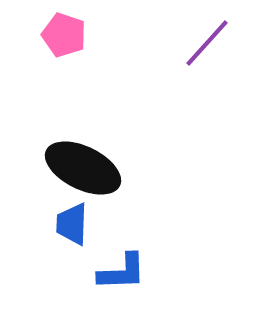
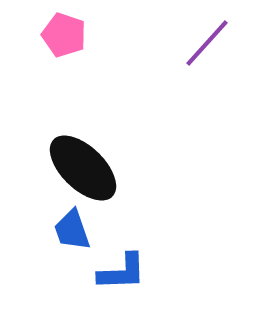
black ellipse: rotated 18 degrees clockwise
blue trapezoid: moved 6 px down; rotated 21 degrees counterclockwise
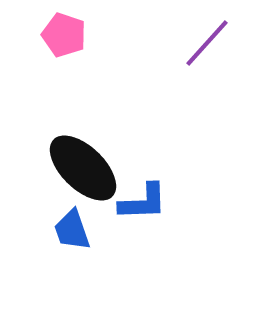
blue L-shape: moved 21 px right, 70 px up
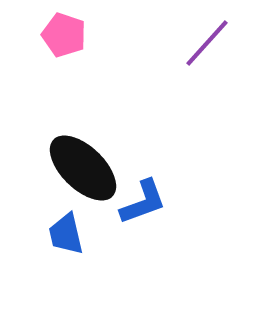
blue L-shape: rotated 18 degrees counterclockwise
blue trapezoid: moved 6 px left, 4 px down; rotated 6 degrees clockwise
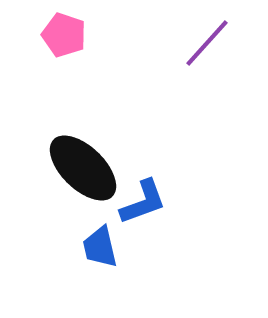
blue trapezoid: moved 34 px right, 13 px down
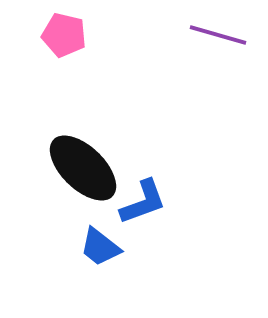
pink pentagon: rotated 6 degrees counterclockwise
purple line: moved 11 px right, 8 px up; rotated 64 degrees clockwise
blue trapezoid: rotated 39 degrees counterclockwise
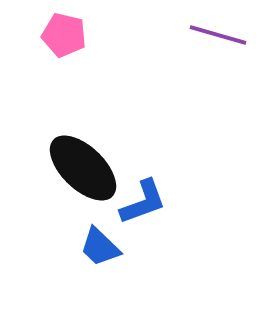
blue trapezoid: rotated 6 degrees clockwise
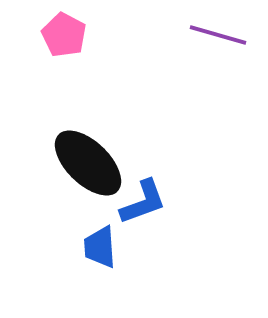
pink pentagon: rotated 15 degrees clockwise
black ellipse: moved 5 px right, 5 px up
blue trapezoid: rotated 42 degrees clockwise
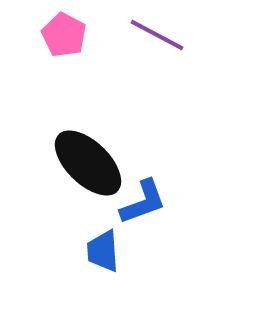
purple line: moved 61 px left; rotated 12 degrees clockwise
blue trapezoid: moved 3 px right, 4 px down
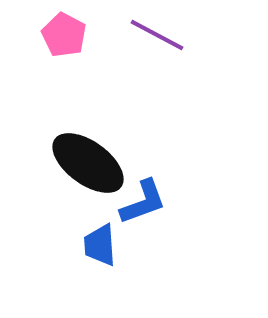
black ellipse: rotated 8 degrees counterclockwise
blue trapezoid: moved 3 px left, 6 px up
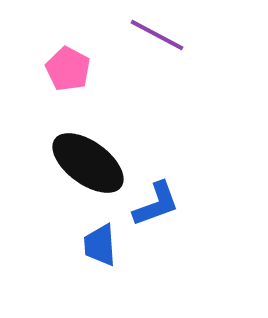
pink pentagon: moved 4 px right, 34 px down
blue L-shape: moved 13 px right, 2 px down
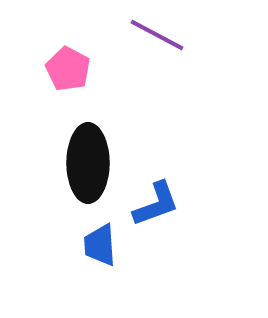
black ellipse: rotated 54 degrees clockwise
